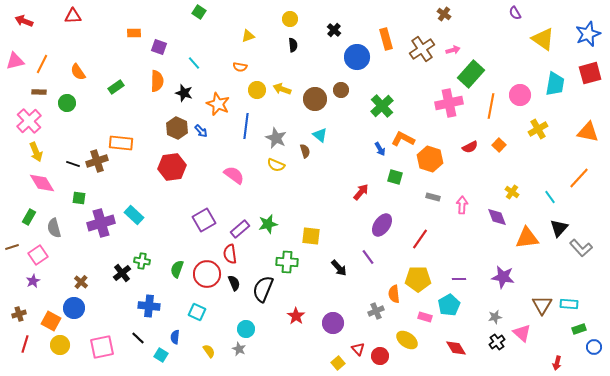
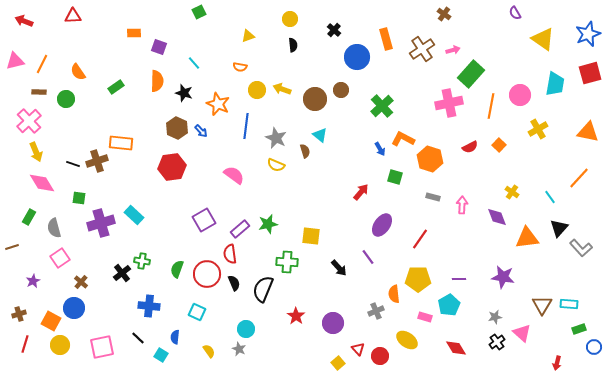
green square at (199, 12): rotated 32 degrees clockwise
green circle at (67, 103): moved 1 px left, 4 px up
pink square at (38, 255): moved 22 px right, 3 px down
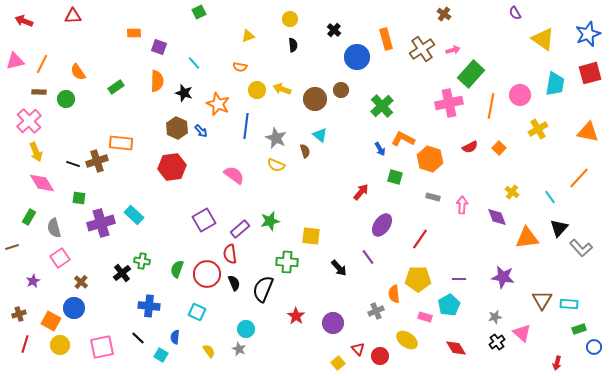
orange square at (499, 145): moved 3 px down
green star at (268, 224): moved 2 px right, 3 px up
brown triangle at (542, 305): moved 5 px up
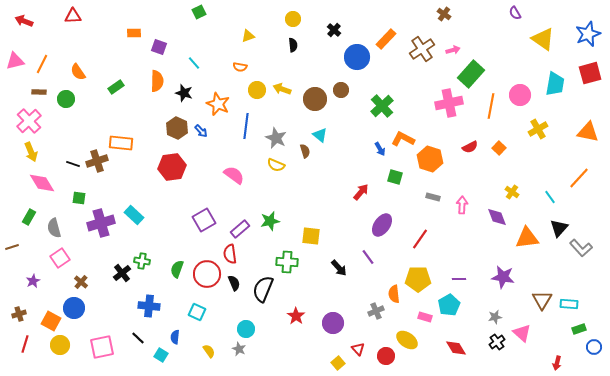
yellow circle at (290, 19): moved 3 px right
orange rectangle at (386, 39): rotated 60 degrees clockwise
yellow arrow at (36, 152): moved 5 px left
red circle at (380, 356): moved 6 px right
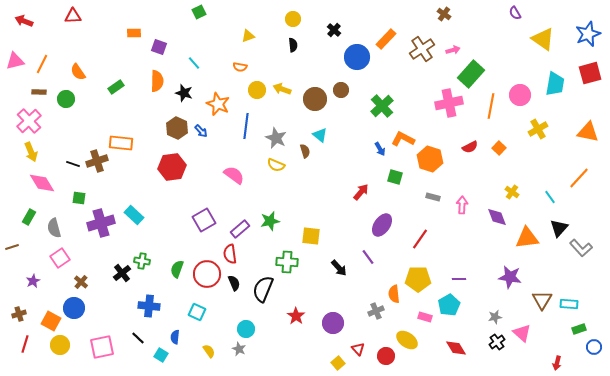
purple star at (503, 277): moved 7 px right
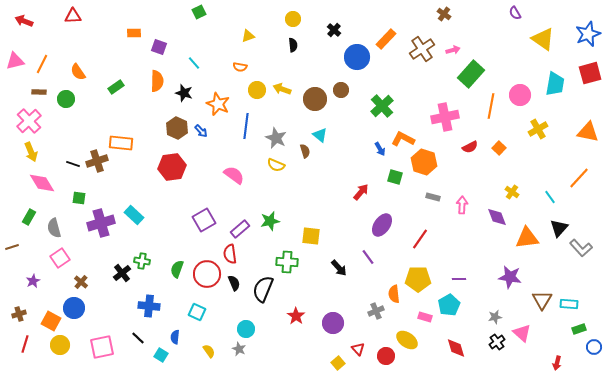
pink cross at (449, 103): moved 4 px left, 14 px down
orange hexagon at (430, 159): moved 6 px left, 3 px down
red diamond at (456, 348): rotated 15 degrees clockwise
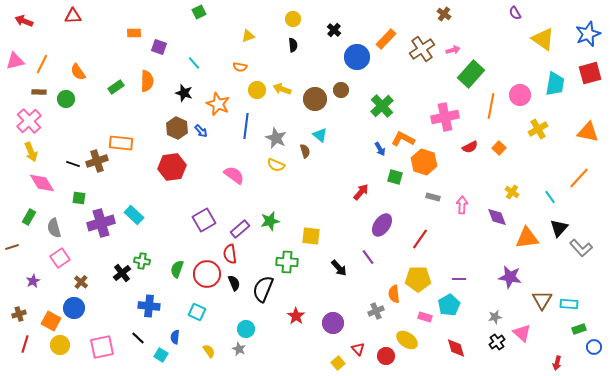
orange semicircle at (157, 81): moved 10 px left
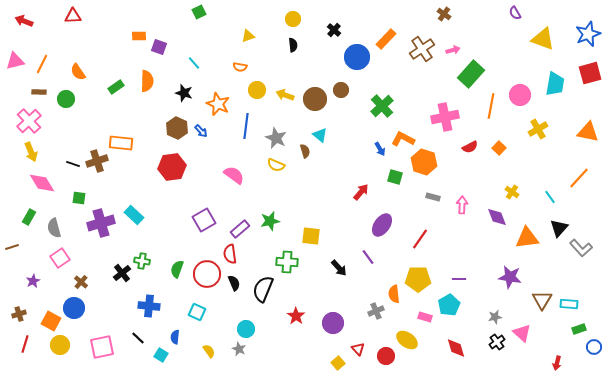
orange rectangle at (134, 33): moved 5 px right, 3 px down
yellow triangle at (543, 39): rotated 15 degrees counterclockwise
yellow arrow at (282, 89): moved 3 px right, 6 px down
